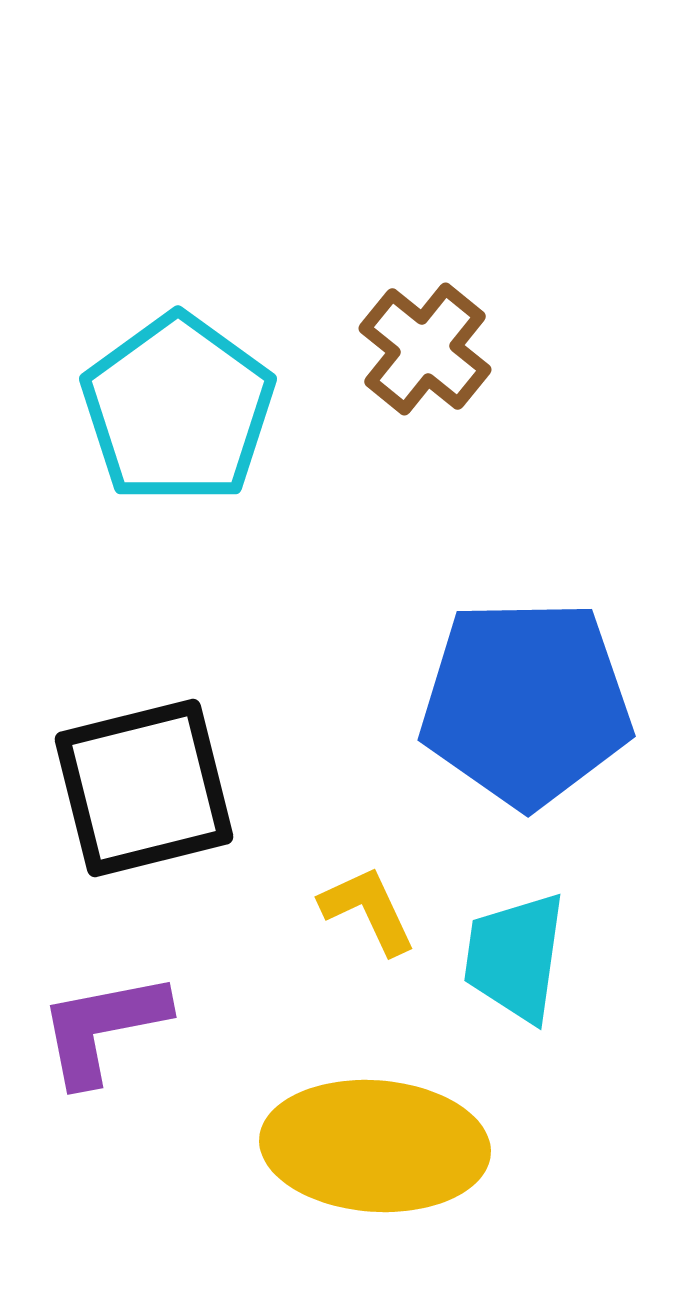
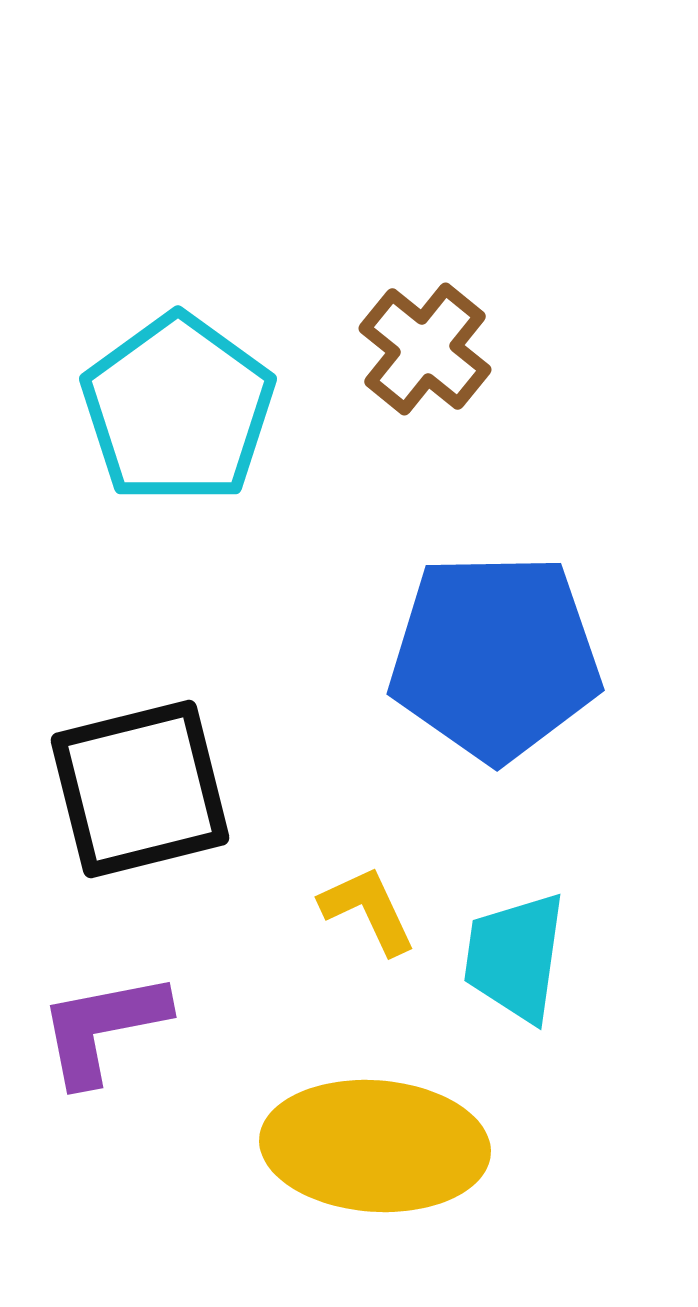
blue pentagon: moved 31 px left, 46 px up
black square: moved 4 px left, 1 px down
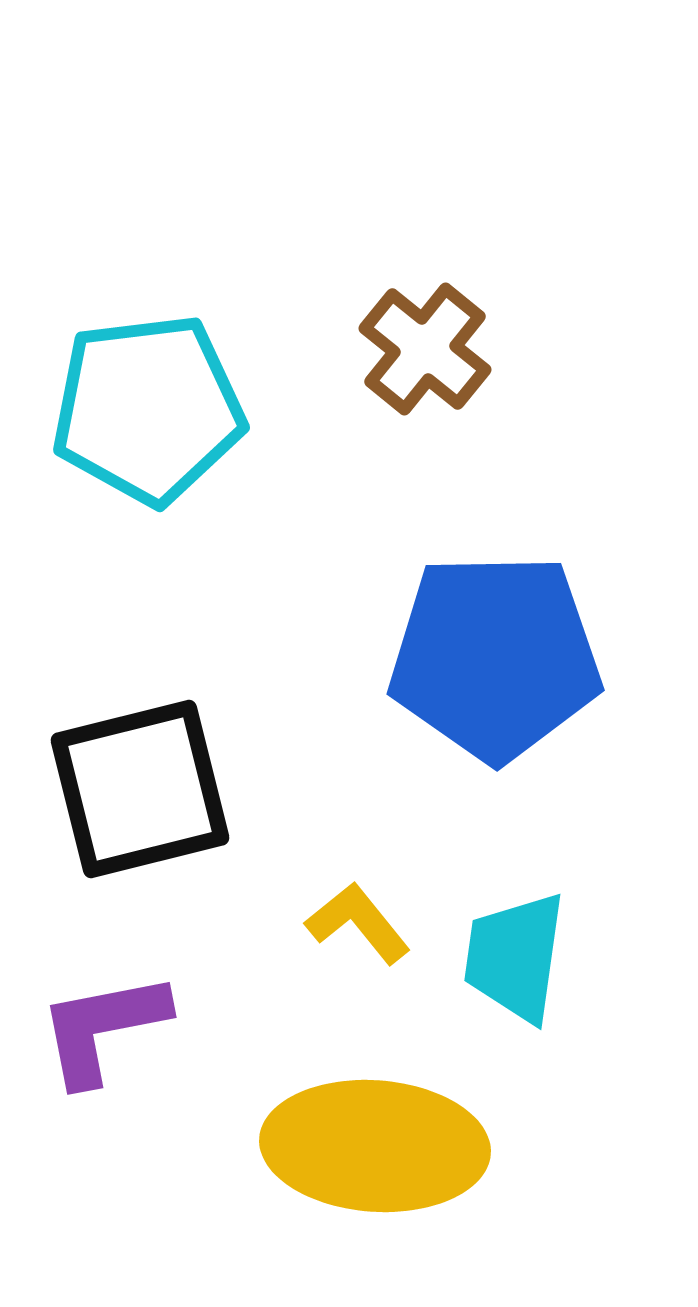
cyan pentagon: moved 30 px left; rotated 29 degrees clockwise
yellow L-shape: moved 10 px left, 13 px down; rotated 14 degrees counterclockwise
